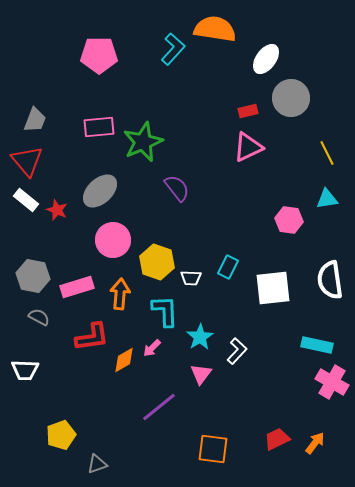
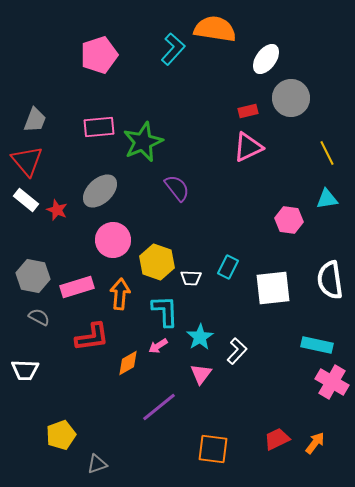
pink pentagon at (99, 55): rotated 18 degrees counterclockwise
pink arrow at (152, 348): moved 6 px right, 2 px up; rotated 12 degrees clockwise
orange diamond at (124, 360): moved 4 px right, 3 px down
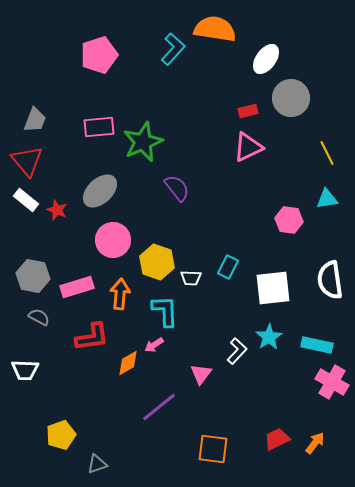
cyan star at (200, 337): moved 69 px right
pink arrow at (158, 346): moved 4 px left, 1 px up
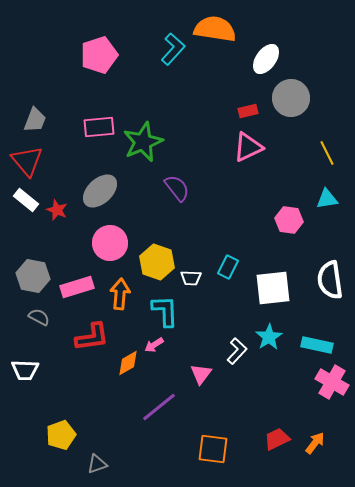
pink circle at (113, 240): moved 3 px left, 3 px down
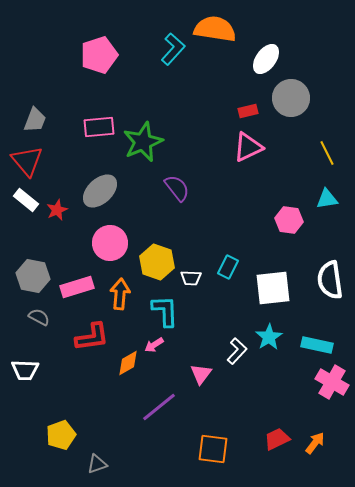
red star at (57, 210): rotated 25 degrees clockwise
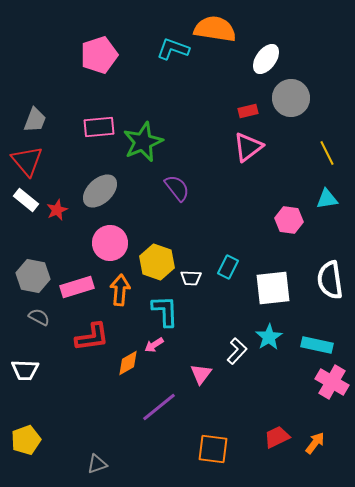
cyan L-shape at (173, 49): rotated 112 degrees counterclockwise
pink triangle at (248, 147): rotated 12 degrees counterclockwise
orange arrow at (120, 294): moved 4 px up
yellow pentagon at (61, 435): moved 35 px left, 5 px down
red trapezoid at (277, 439): moved 2 px up
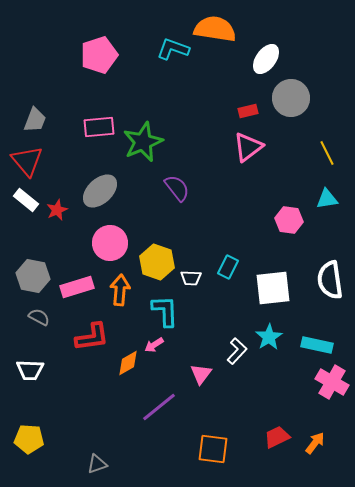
white trapezoid at (25, 370): moved 5 px right
yellow pentagon at (26, 440): moved 3 px right, 1 px up; rotated 24 degrees clockwise
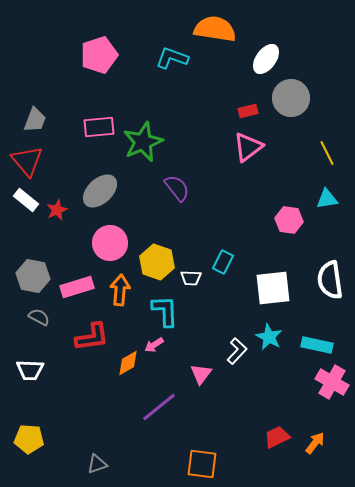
cyan L-shape at (173, 49): moved 1 px left, 9 px down
cyan rectangle at (228, 267): moved 5 px left, 5 px up
cyan star at (269, 337): rotated 12 degrees counterclockwise
orange square at (213, 449): moved 11 px left, 15 px down
